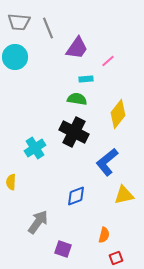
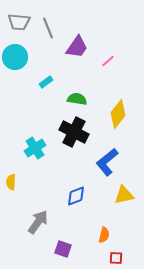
purple trapezoid: moved 1 px up
cyan rectangle: moved 40 px left, 3 px down; rotated 32 degrees counterclockwise
red square: rotated 24 degrees clockwise
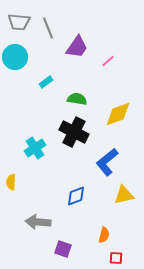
yellow diamond: rotated 32 degrees clockwise
gray arrow: rotated 120 degrees counterclockwise
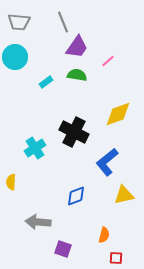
gray line: moved 15 px right, 6 px up
green semicircle: moved 24 px up
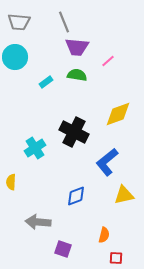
gray line: moved 1 px right
purple trapezoid: rotated 60 degrees clockwise
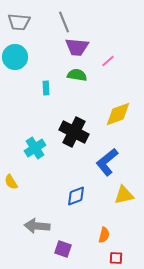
cyan rectangle: moved 6 px down; rotated 56 degrees counterclockwise
yellow semicircle: rotated 35 degrees counterclockwise
gray arrow: moved 1 px left, 4 px down
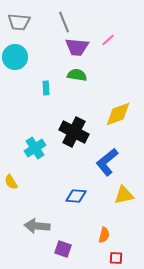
pink line: moved 21 px up
blue diamond: rotated 25 degrees clockwise
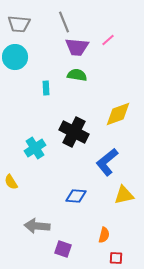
gray trapezoid: moved 2 px down
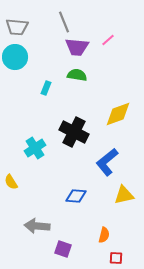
gray trapezoid: moved 2 px left, 3 px down
cyan rectangle: rotated 24 degrees clockwise
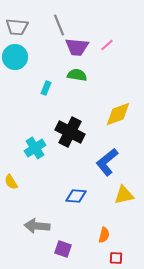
gray line: moved 5 px left, 3 px down
pink line: moved 1 px left, 5 px down
black cross: moved 4 px left
